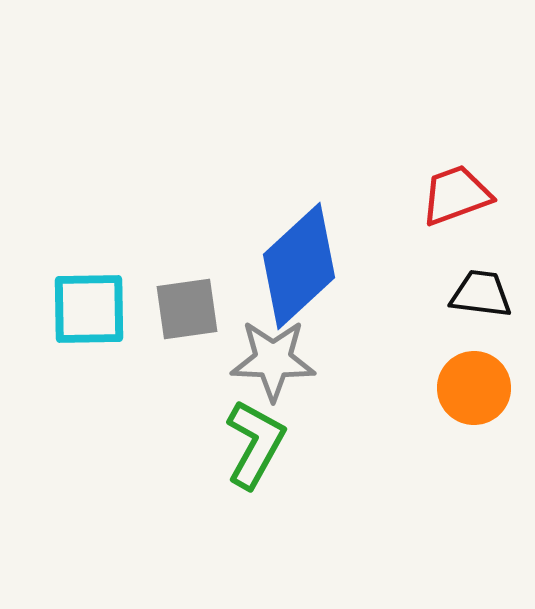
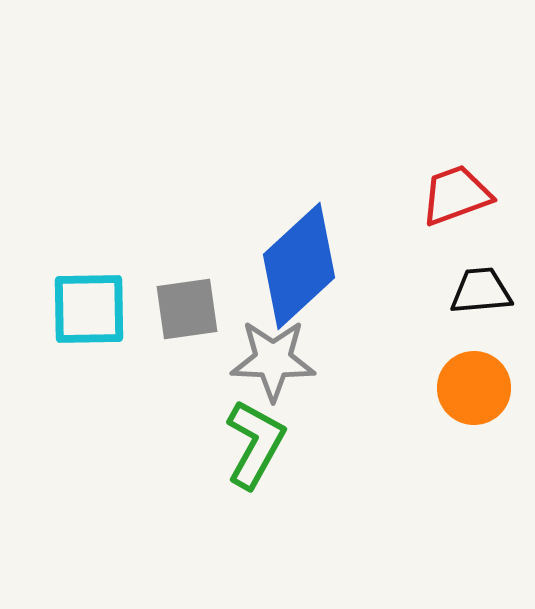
black trapezoid: moved 3 px up; rotated 12 degrees counterclockwise
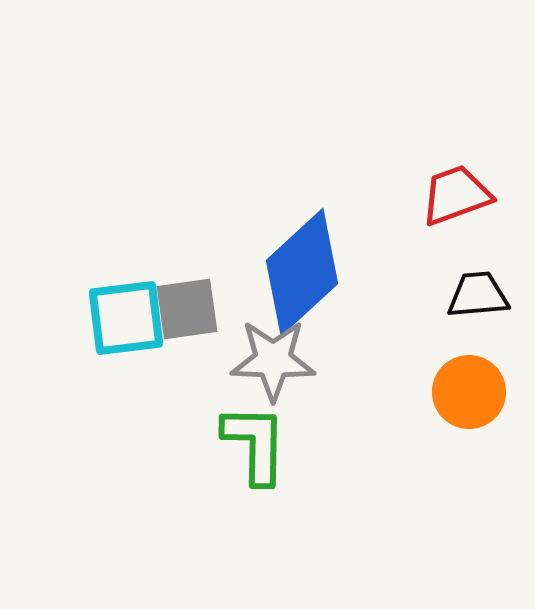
blue diamond: moved 3 px right, 6 px down
black trapezoid: moved 3 px left, 4 px down
cyan square: moved 37 px right, 9 px down; rotated 6 degrees counterclockwise
orange circle: moved 5 px left, 4 px down
green L-shape: rotated 28 degrees counterclockwise
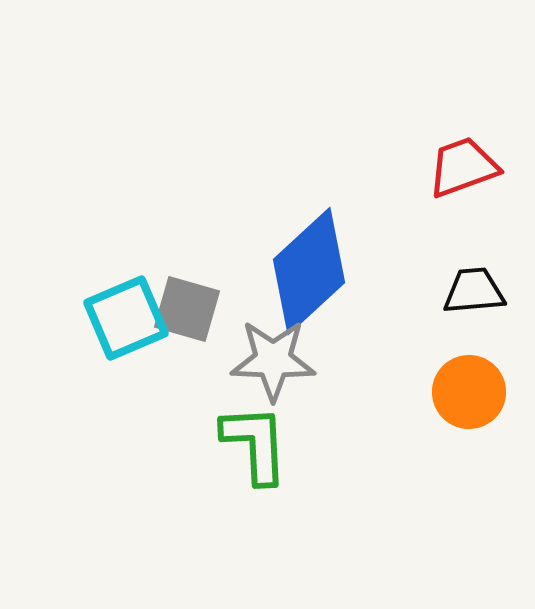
red trapezoid: moved 7 px right, 28 px up
blue diamond: moved 7 px right, 1 px up
black trapezoid: moved 4 px left, 4 px up
gray square: rotated 24 degrees clockwise
cyan square: rotated 16 degrees counterclockwise
green L-shape: rotated 4 degrees counterclockwise
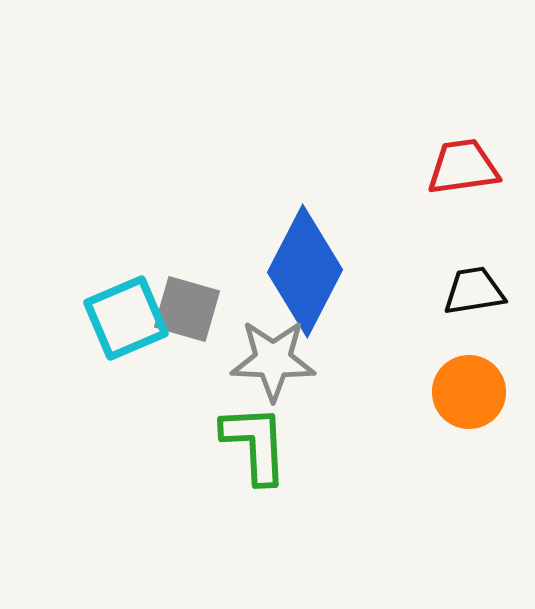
red trapezoid: rotated 12 degrees clockwise
blue diamond: moved 4 px left; rotated 20 degrees counterclockwise
black trapezoid: rotated 4 degrees counterclockwise
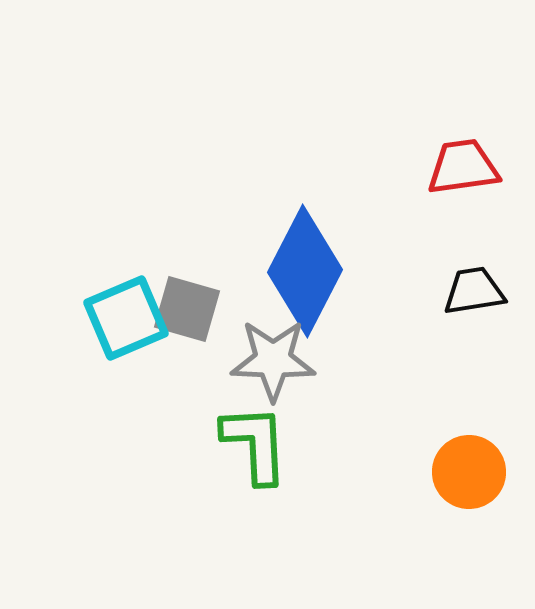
orange circle: moved 80 px down
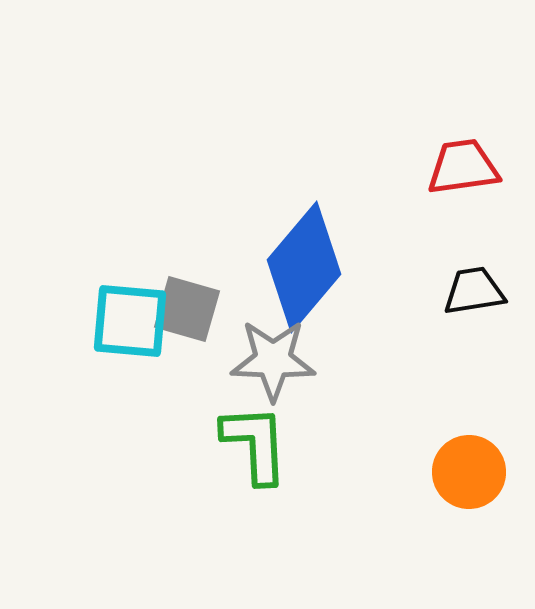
blue diamond: moved 1 px left, 4 px up; rotated 13 degrees clockwise
cyan square: moved 4 px right, 3 px down; rotated 28 degrees clockwise
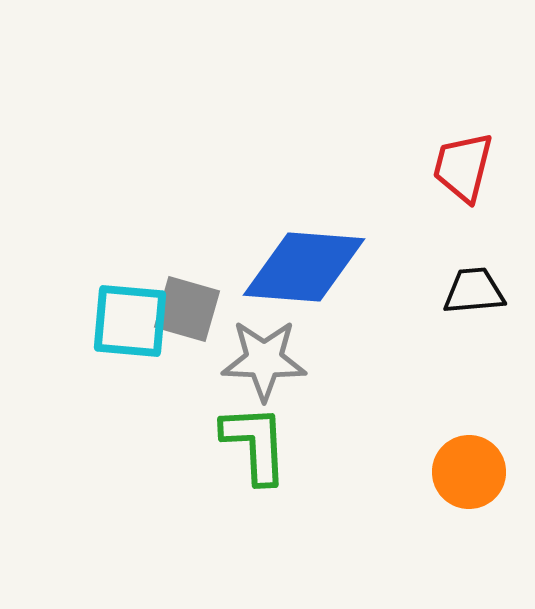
red trapezoid: rotated 68 degrees counterclockwise
blue diamond: rotated 54 degrees clockwise
black trapezoid: rotated 4 degrees clockwise
gray star: moved 9 px left
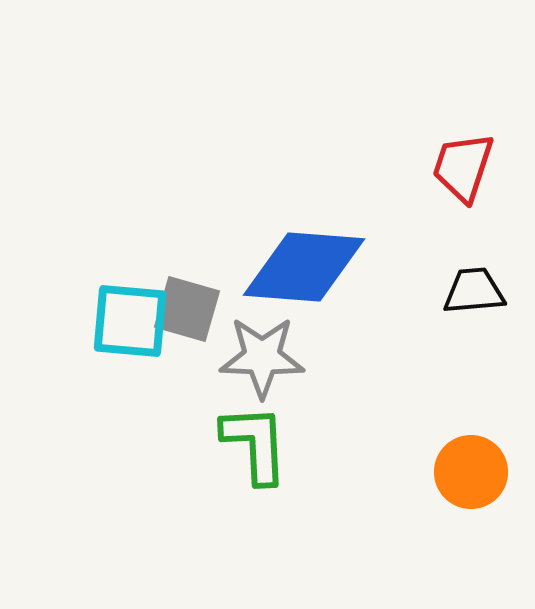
red trapezoid: rotated 4 degrees clockwise
gray star: moved 2 px left, 3 px up
orange circle: moved 2 px right
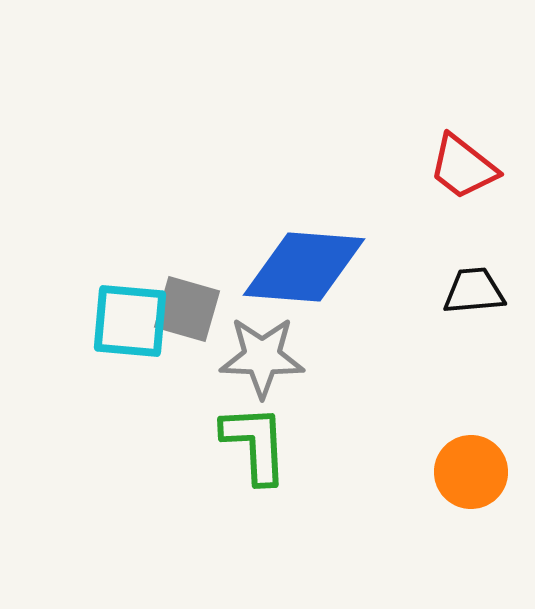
red trapezoid: rotated 70 degrees counterclockwise
